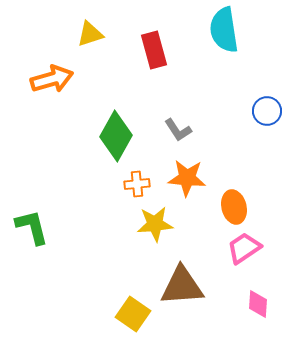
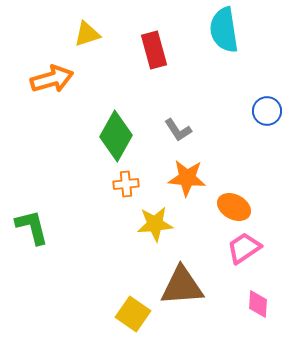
yellow triangle: moved 3 px left
orange cross: moved 11 px left
orange ellipse: rotated 48 degrees counterclockwise
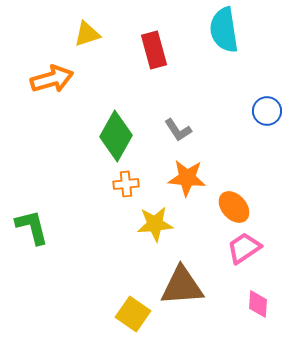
orange ellipse: rotated 20 degrees clockwise
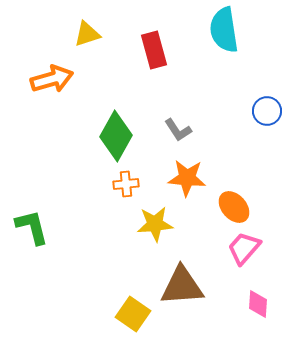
pink trapezoid: rotated 15 degrees counterclockwise
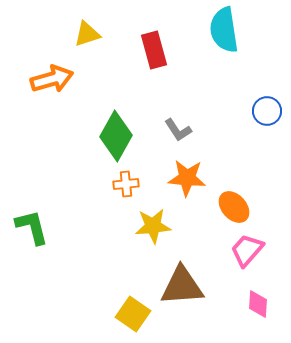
yellow star: moved 2 px left, 2 px down
pink trapezoid: moved 3 px right, 2 px down
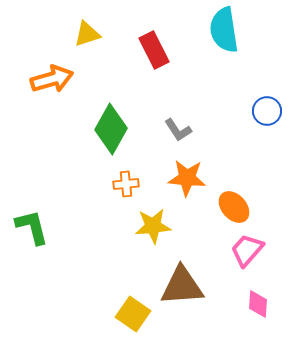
red rectangle: rotated 12 degrees counterclockwise
green diamond: moved 5 px left, 7 px up
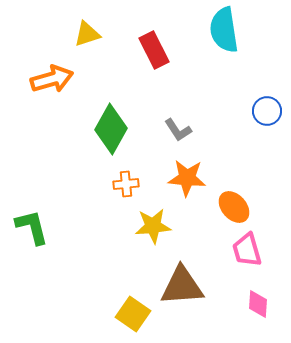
pink trapezoid: rotated 57 degrees counterclockwise
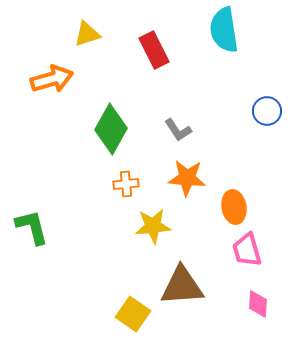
orange ellipse: rotated 32 degrees clockwise
